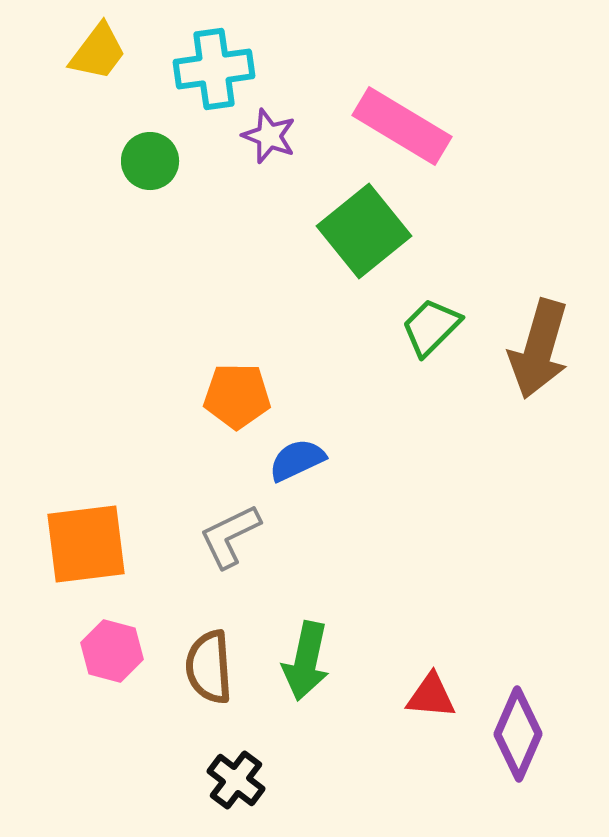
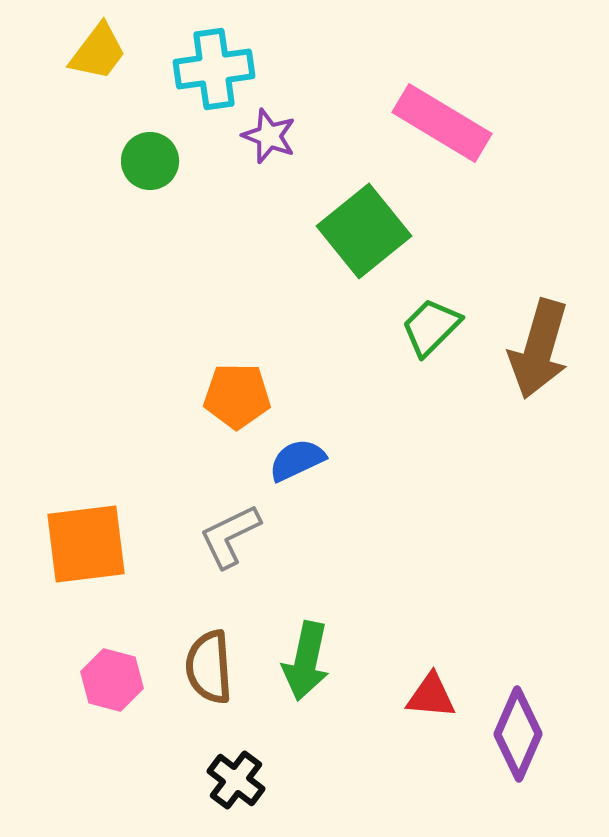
pink rectangle: moved 40 px right, 3 px up
pink hexagon: moved 29 px down
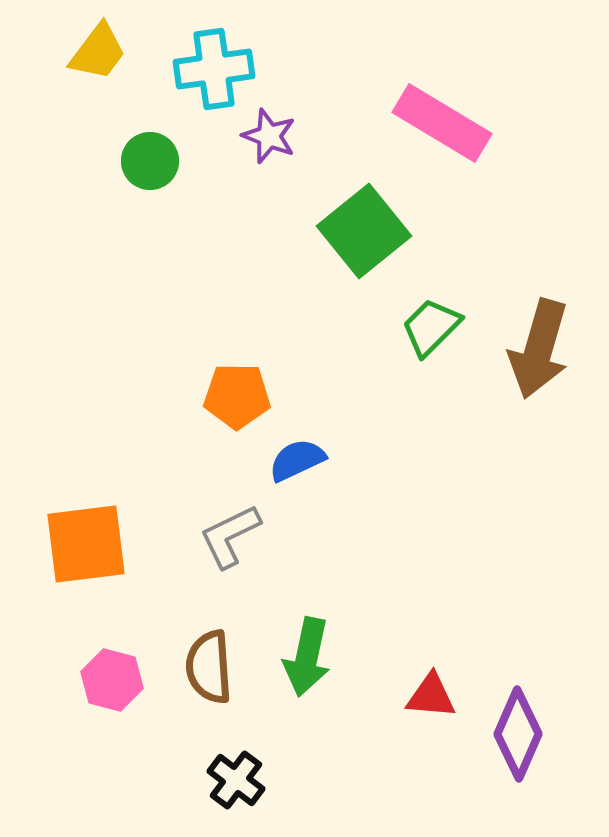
green arrow: moved 1 px right, 4 px up
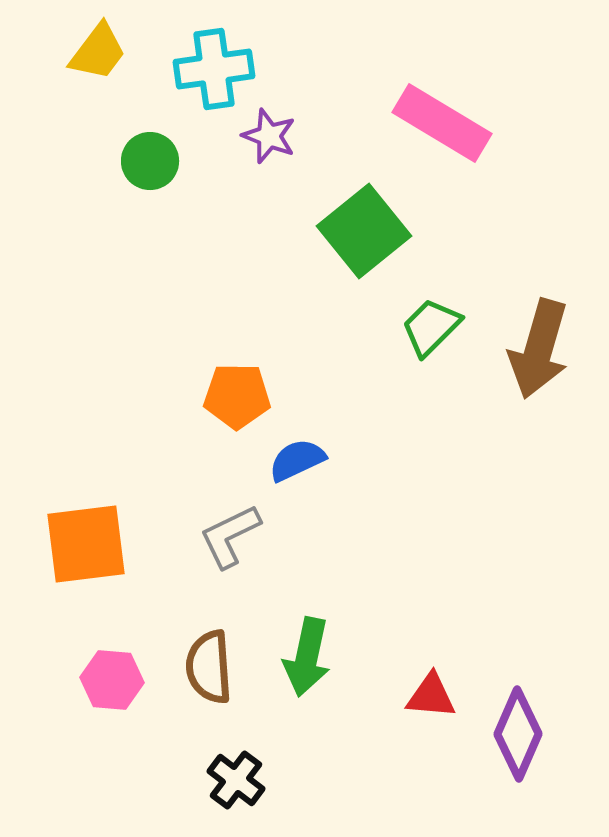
pink hexagon: rotated 10 degrees counterclockwise
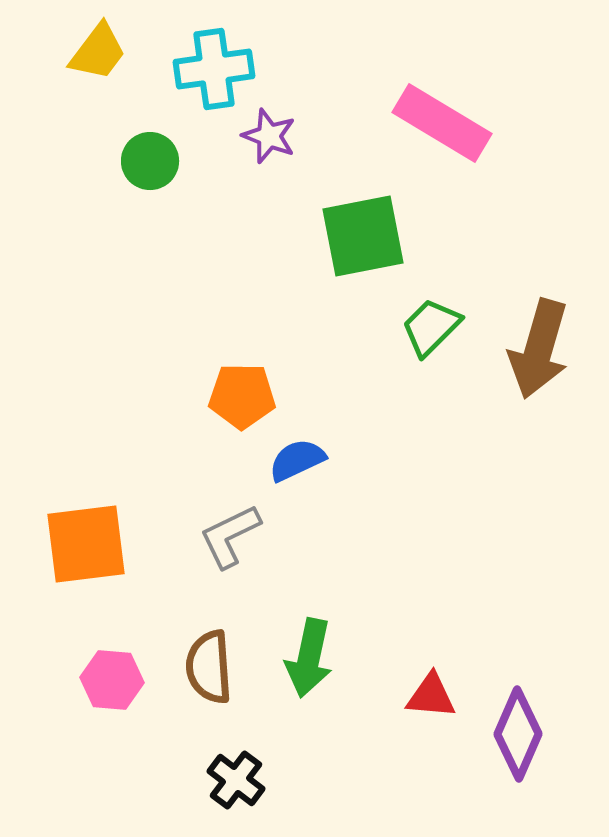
green square: moved 1 px left, 5 px down; rotated 28 degrees clockwise
orange pentagon: moved 5 px right
green arrow: moved 2 px right, 1 px down
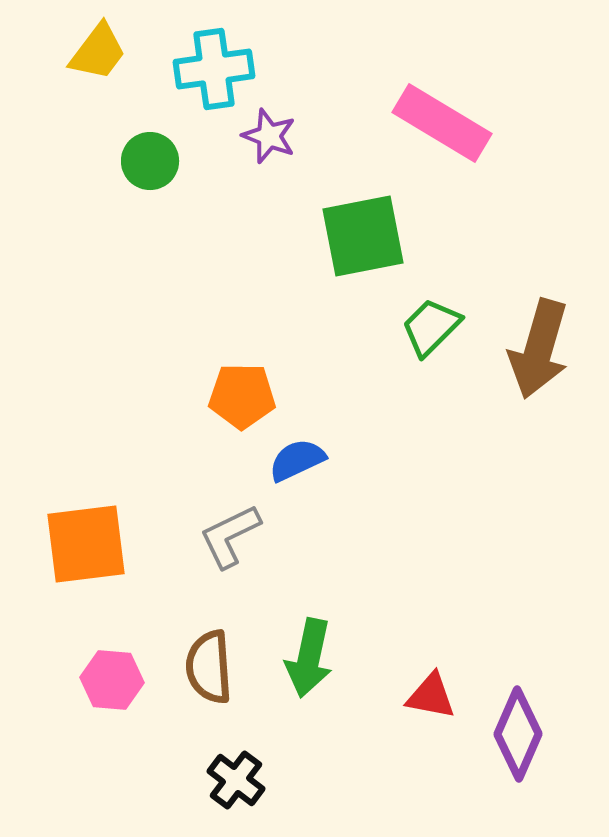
red triangle: rotated 6 degrees clockwise
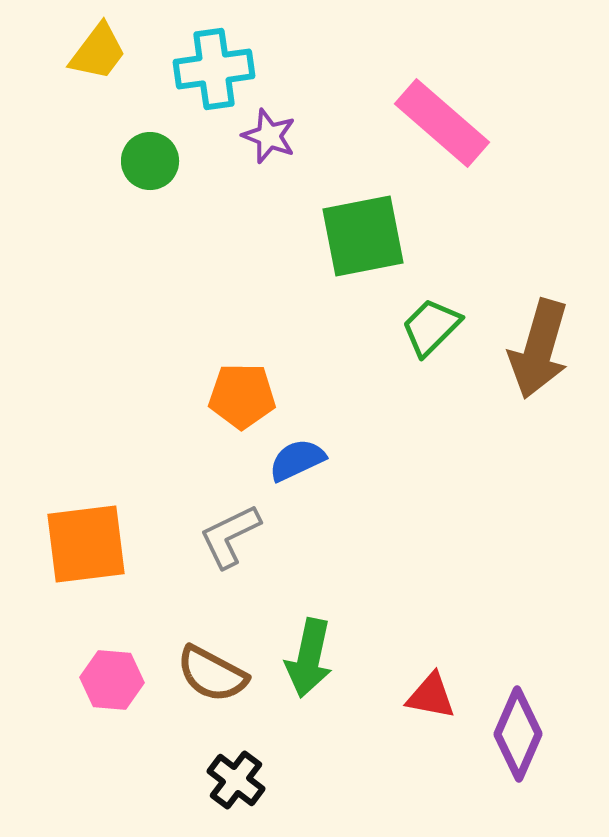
pink rectangle: rotated 10 degrees clockwise
brown semicircle: moved 3 px right, 7 px down; rotated 58 degrees counterclockwise
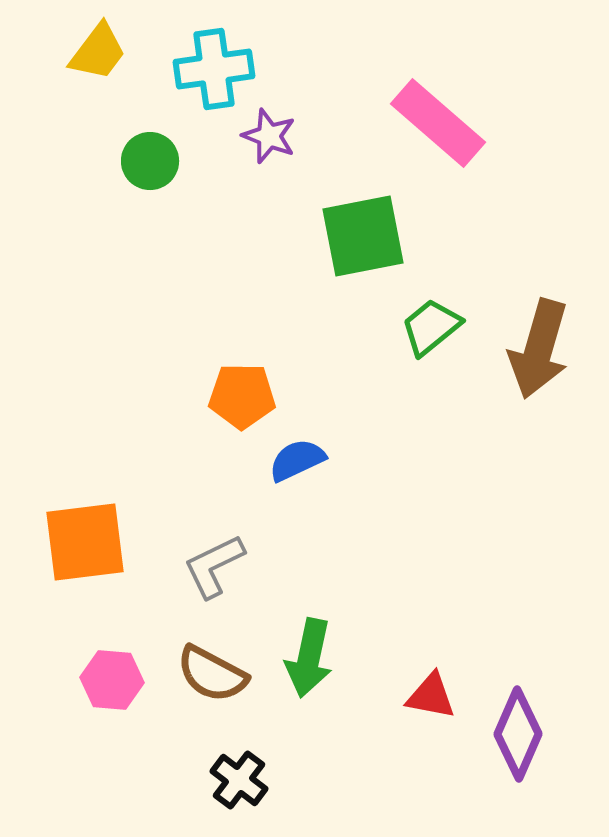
pink rectangle: moved 4 px left
green trapezoid: rotated 6 degrees clockwise
gray L-shape: moved 16 px left, 30 px down
orange square: moved 1 px left, 2 px up
black cross: moved 3 px right
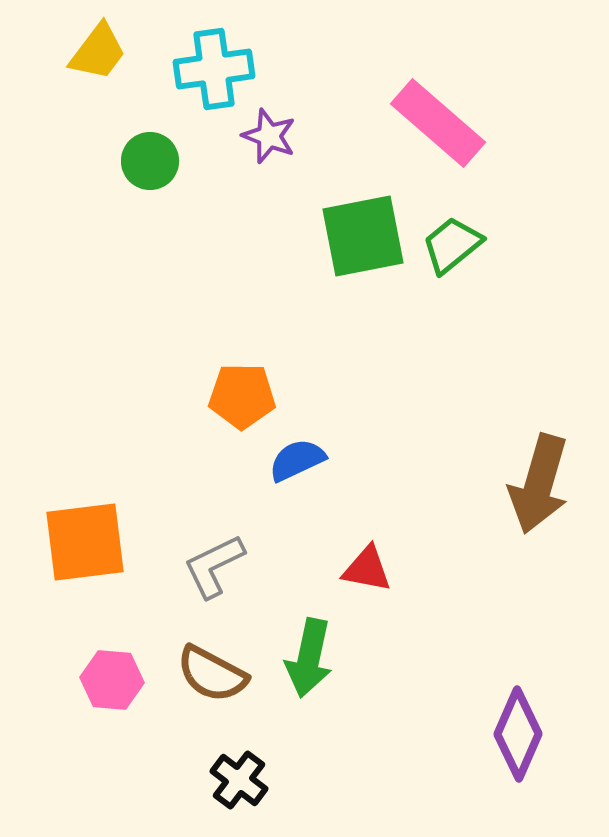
green trapezoid: moved 21 px right, 82 px up
brown arrow: moved 135 px down
red triangle: moved 64 px left, 127 px up
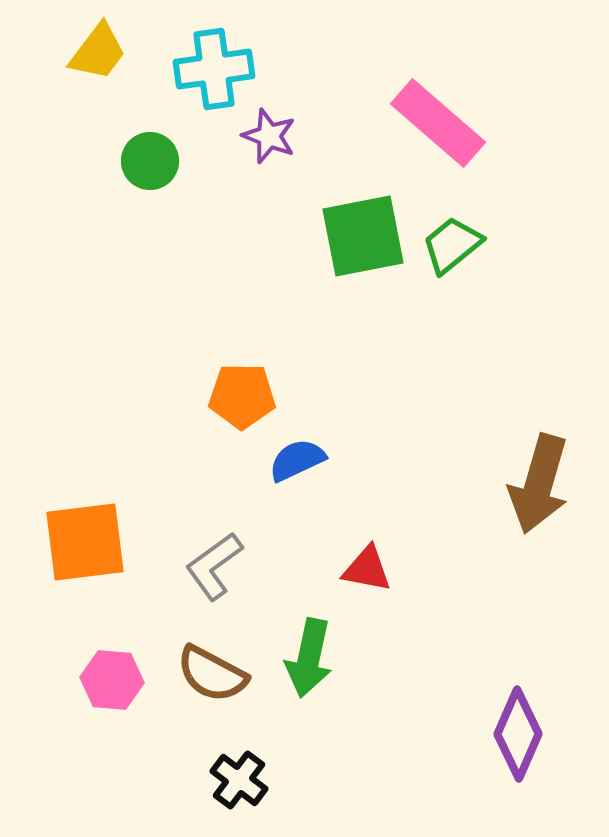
gray L-shape: rotated 10 degrees counterclockwise
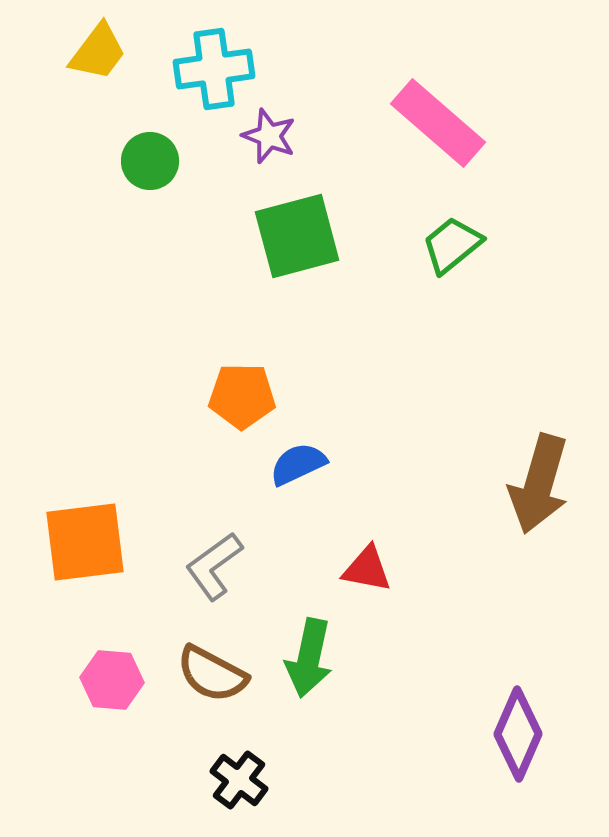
green square: moved 66 px left; rotated 4 degrees counterclockwise
blue semicircle: moved 1 px right, 4 px down
